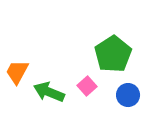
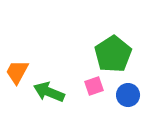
pink square: moved 7 px right; rotated 24 degrees clockwise
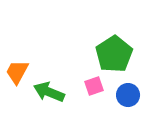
green pentagon: moved 1 px right
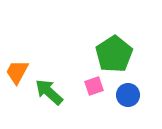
green arrow: rotated 20 degrees clockwise
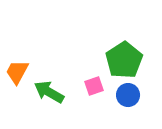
green pentagon: moved 10 px right, 6 px down
green arrow: rotated 12 degrees counterclockwise
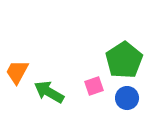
blue circle: moved 1 px left, 3 px down
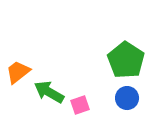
green pentagon: moved 2 px right; rotated 6 degrees counterclockwise
orange trapezoid: moved 1 px right; rotated 24 degrees clockwise
pink square: moved 14 px left, 19 px down
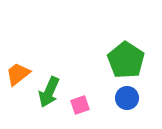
orange trapezoid: moved 2 px down
green arrow: rotated 96 degrees counterclockwise
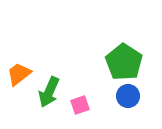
green pentagon: moved 2 px left, 2 px down
orange trapezoid: moved 1 px right
blue circle: moved 1 px right, 2 px up
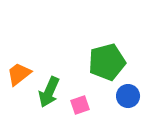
green pentagon: moved 17 px left; rotated 24 degrees clockwise
